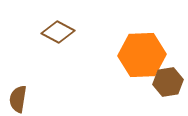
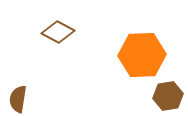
brown hexagon: moved 14 px down
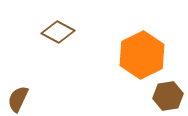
orange hexagon: rotated 24 degrees counterclockwise
brown semicircle: rotated 16 degrees clockwise
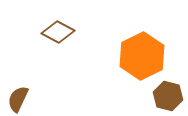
orange hexagon: moved 1 px down
brown hexagon: rotated 24 degrees clockwise
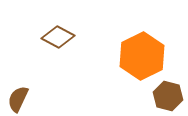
brown diamond: moved 5 px down
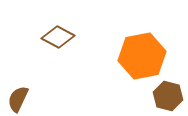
orange hexagon: rotated 15 degrees clockwise
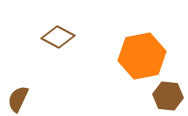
brown hexagon: rotated 8 degrees counterclockwise
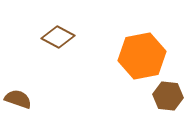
brown semicircle: rotated 84 degrees clockwise
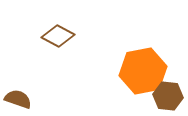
brown diamond: moved 1 px up
orange hexagon: moved 1 px right, 15 px down
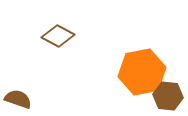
orange hexagon: moved 1 px left, 1 px down
